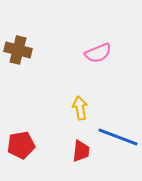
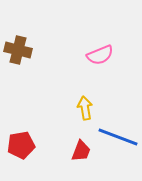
pink semicircle: moved 2 px right, 2 px down
yellow arrow: moved 5 px right
red trapezoid: rotated 15 degrees clockwise
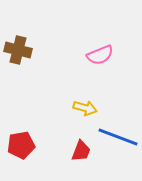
yellow arrow: rotated 115 degrees clockwise
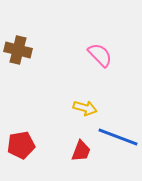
pink semicircle: rotated 112 degrees counterclockwise
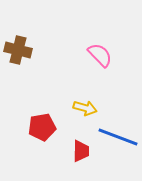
red pentagon: moved 21 px right, 18 px up
red trapezoid: rotated 20 degrees counterclockwise
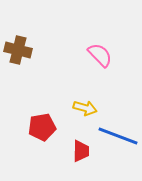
blue line: moved 1 px up
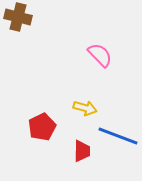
brown cross: moved 33 px up
red pentagon: rotated 16 degrees counterclockwise
red trapezoid: moved 1 px right
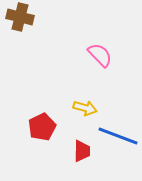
brown cross: moved 2 px right
